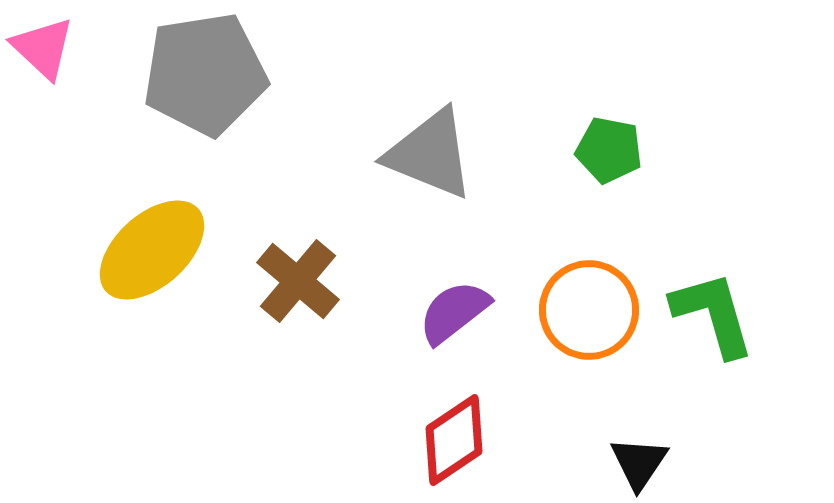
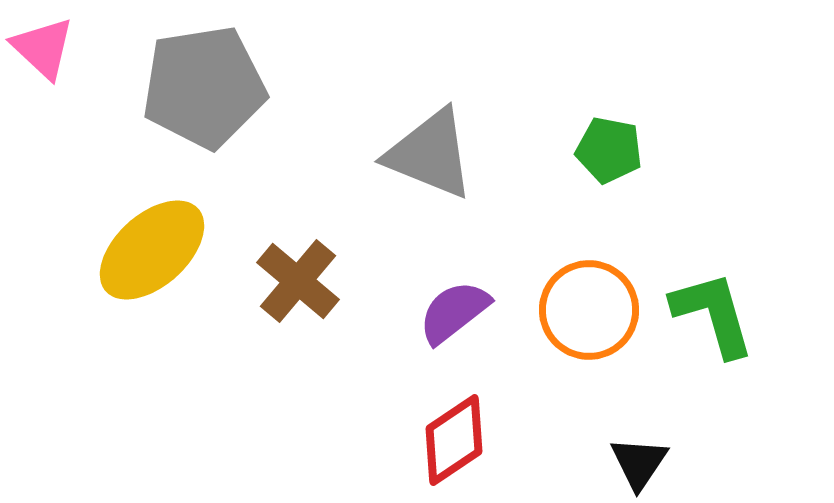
gray pentagon: moved 1 px left, 13 px down
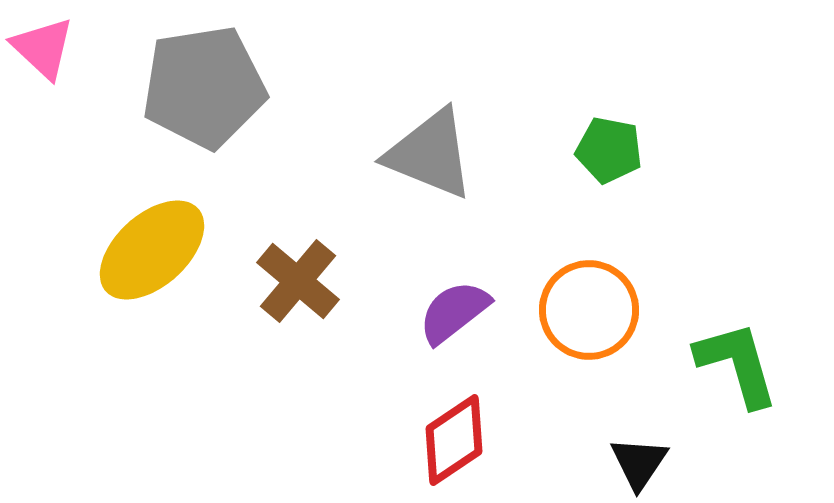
green L-shape: moved 24 px right, 50 px down
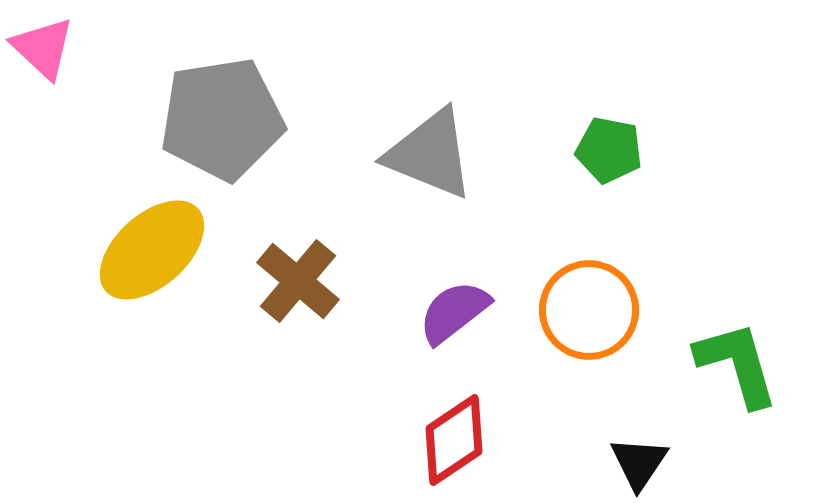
gray pentagon: moved 18 px right, 32 px down
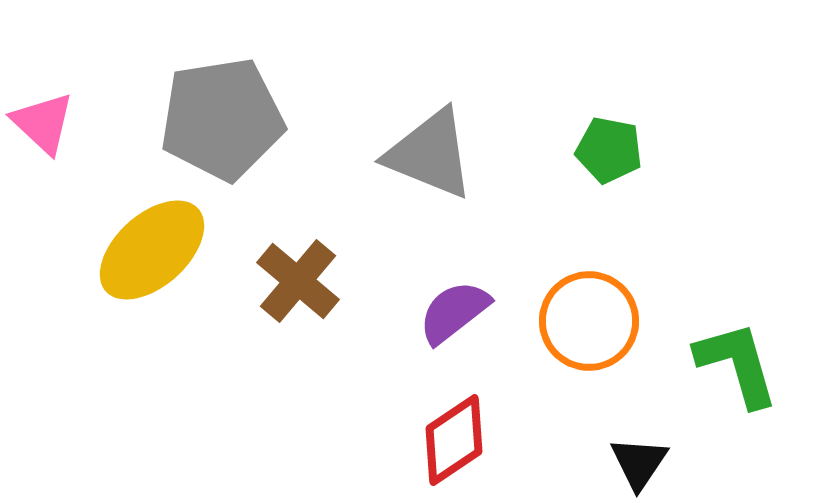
pink triangle: moved 75 px down
orange circle: moved 11 px down
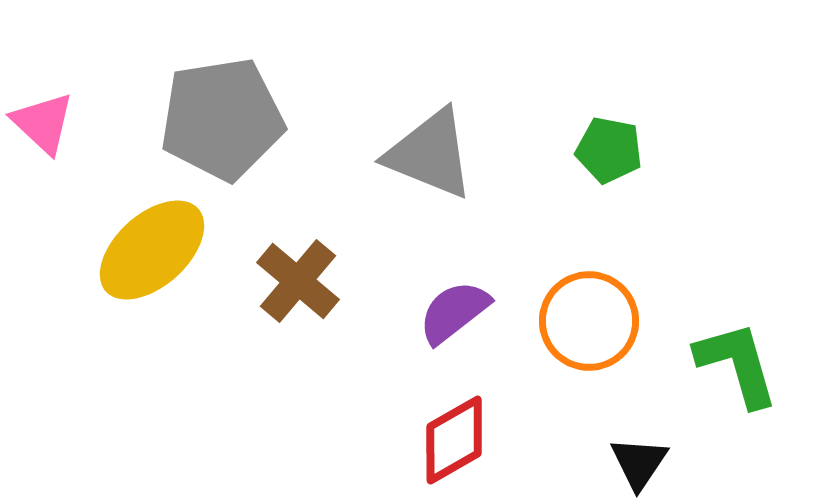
red diamond: rotated 4 degrees clockwise
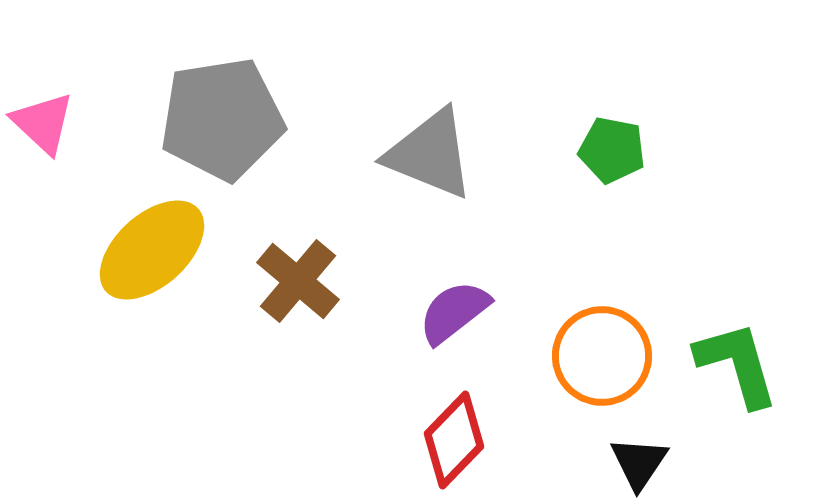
green pentagon: moved 3 px right
orange circle: moved 13 px right, 35 px down
red diamond: rotated 16 degrees counterclockwise
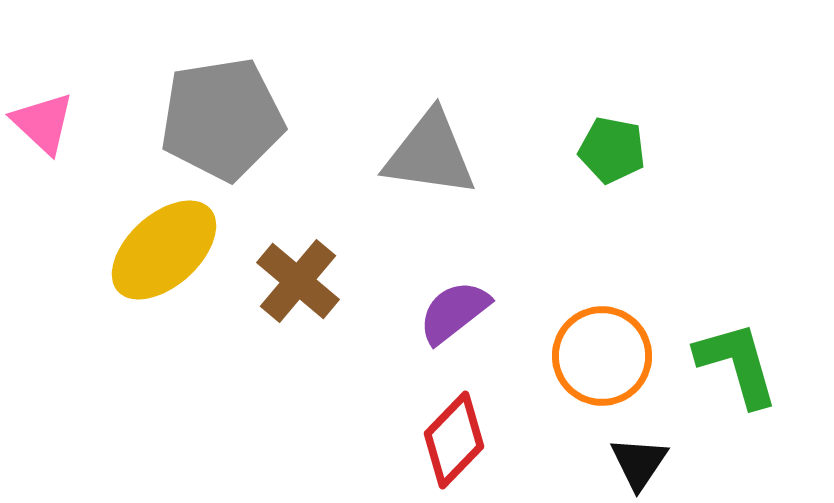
gray triangle: rotated 14 degrees counterclockwise
yellow ellipse: moved 12 px right
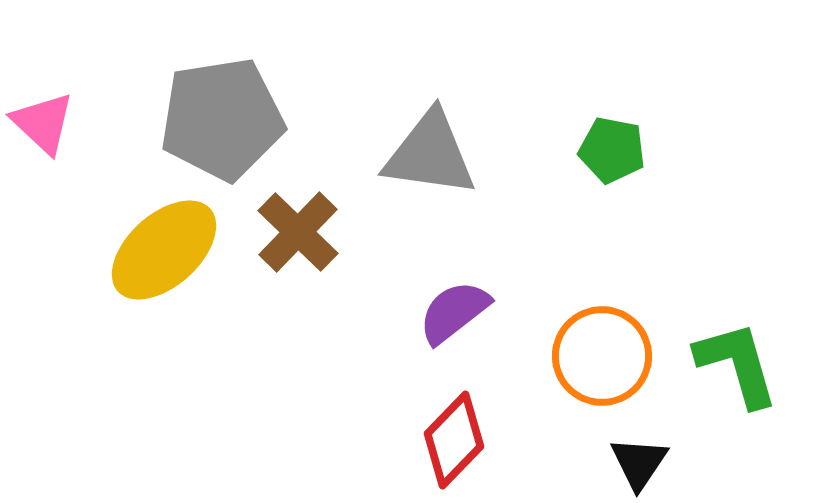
brown cross: moved 49 px up; rotated 4 degrees clockwise
